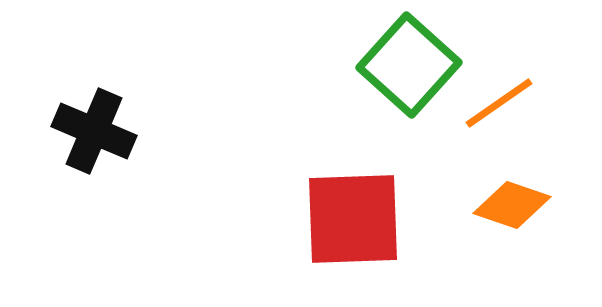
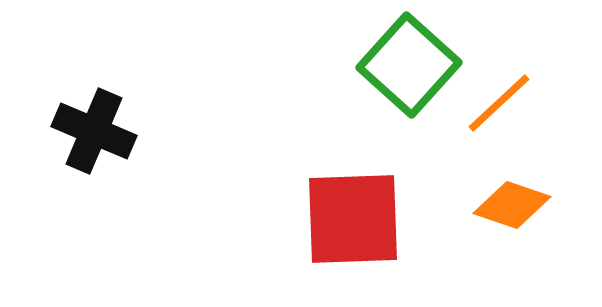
orange line: rotated 8 degrees counterclockwise
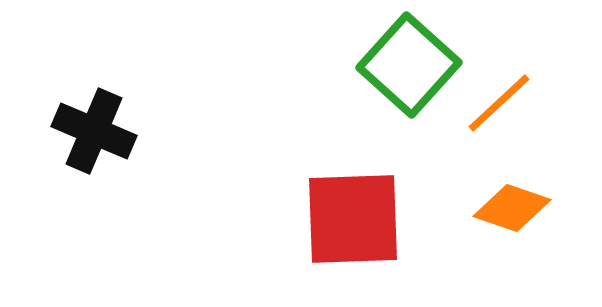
orange diamond: moved 3 px down
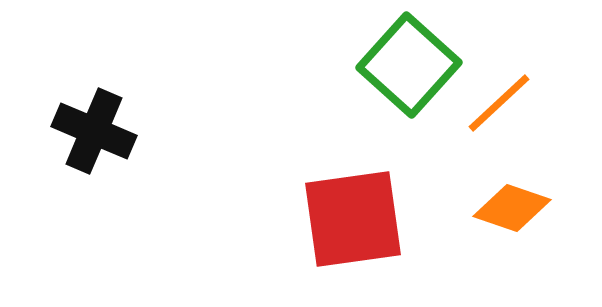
red square: rotated 6 degrees counterclockwise
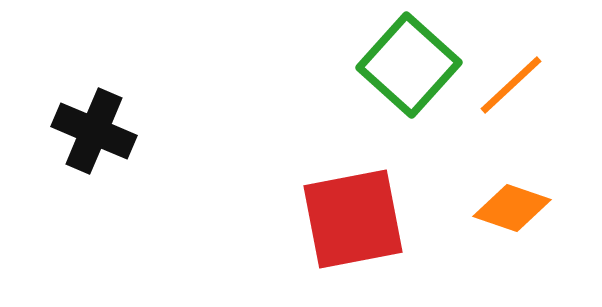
orange line: moved 12 px right, 18 px up
red square: rotated 3 degrees counterclockwise
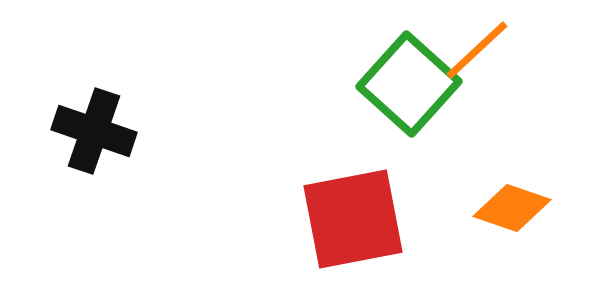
green square: moved 19 px down
orange line: moved 34 px left, 35 px up
black cross: rotated 4 degrees counterclockwise
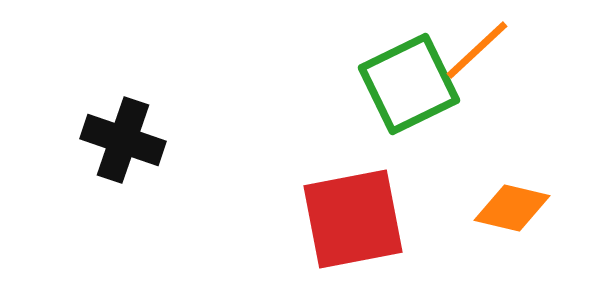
green square: rotated 22 degrees clockwise
black cross: moved 29 px right, 9 px down
orange diamond: rotated 6 degrees counterclockwise
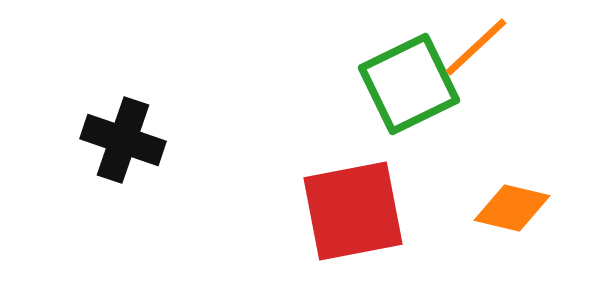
orange line: moved 1 px left, 3 px up
red square: moved 8 px up
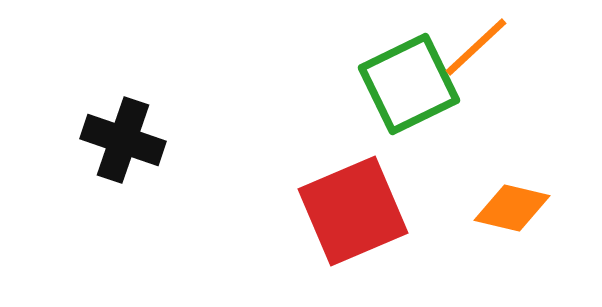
red square: rotated 12 degrees counterclockwise
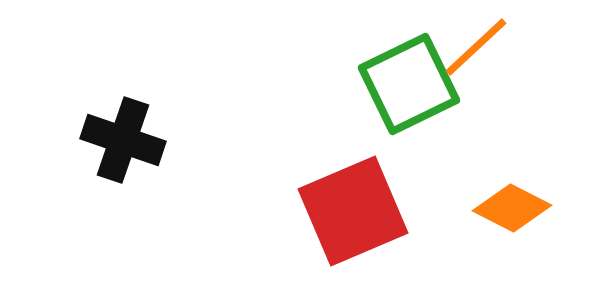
orange diamond: rotated 14 degrees clockwise
